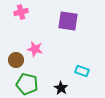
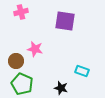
purple square: moved 3 px left
brown circle: moved 1 px down
green pentagon: moved 5 px left; rotated 10 degrees clockwise
black star: rotated 16 degrees counterclockwise
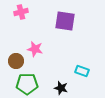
green pentagon: moved 5 px right; rotated 25 degrees counterclockwise
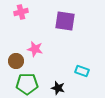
black star: moved 3 px left
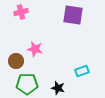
purple square: moved 8 px right, 6 px up
cyan rectangle: rotated 40 degrees counterclockwise
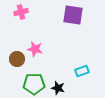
brown circle: moved 1 px right, 2 px up
green pentagon: moved 7 px right
